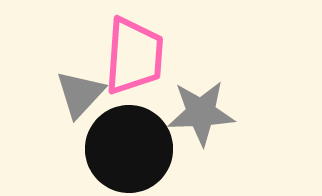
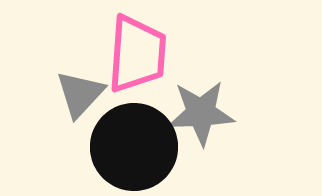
pink trapezoid: moved 3 px right, 2 px up
black circle: moved 5 px right, 2 px up
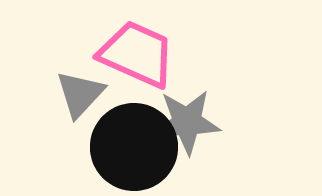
pink trapezoid: rotated 70 degrees counterclockwise
gray star: moved 14 px left, 9 px down
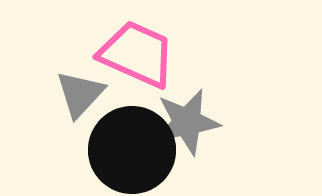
gray star: rotated 8 degrees counterclockwise
black circle: moved 2 px left, 3 px down
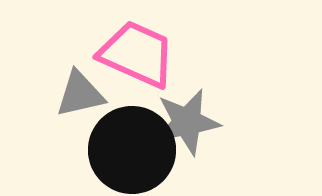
gray triangle: rotated 34 degrees clockwise
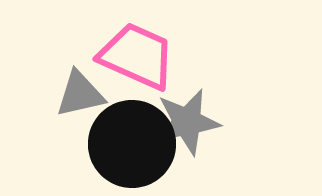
pink trapezoid: moved 2 px down
black circle: moved 6 px up
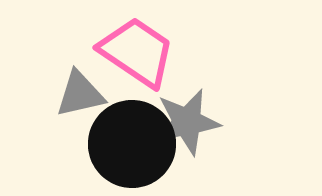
pink trapezoid: moved 4 px up; rotated 10 degrees clockwise
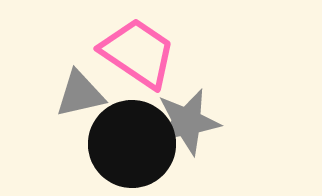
pink trapezoid: moved 1 px right, 1 px down
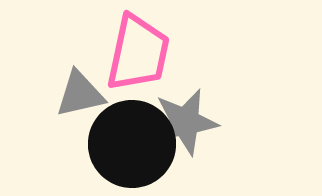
pink trapezoid: rotated 68 degrees clockwise
gray star: moved 2 px left
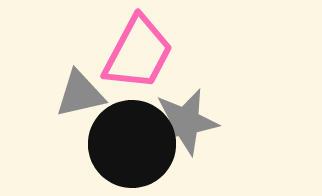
pink trapezoid: rotated 16 degrees clockwise
